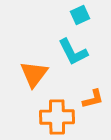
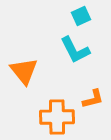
cyan square: moved 1 px right, 1 px down
cyan L-shape: moved 2 px right, 2 px up
orange triangle: moved 10 px left, 3 px up; rotated 16 degrees counterclockwise
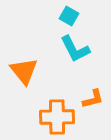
cyan square: moved 12 px left; rotated 36 degrees counterclockwise
cyan L-shape: moved 1 px up
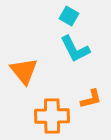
orange L-shape: moved 2 px left
orange cross: moved 5 px left, 1 px up
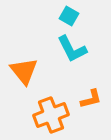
cyan L-shape: moved 3 px left
orange cross: moved 1 px left, 1 px up; rotated 20 degrees counterclockwise
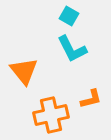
orange cross: rotated 8 degrees clockwise
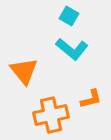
cyan L-shape: rotated 24 degrees counterclockwise
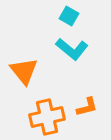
orange L-shape: moved 4 px left, 8 px down
orange cross: moved 4 px left, 2 px down
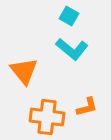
orange cross: rotated 20 degrees clockwise
